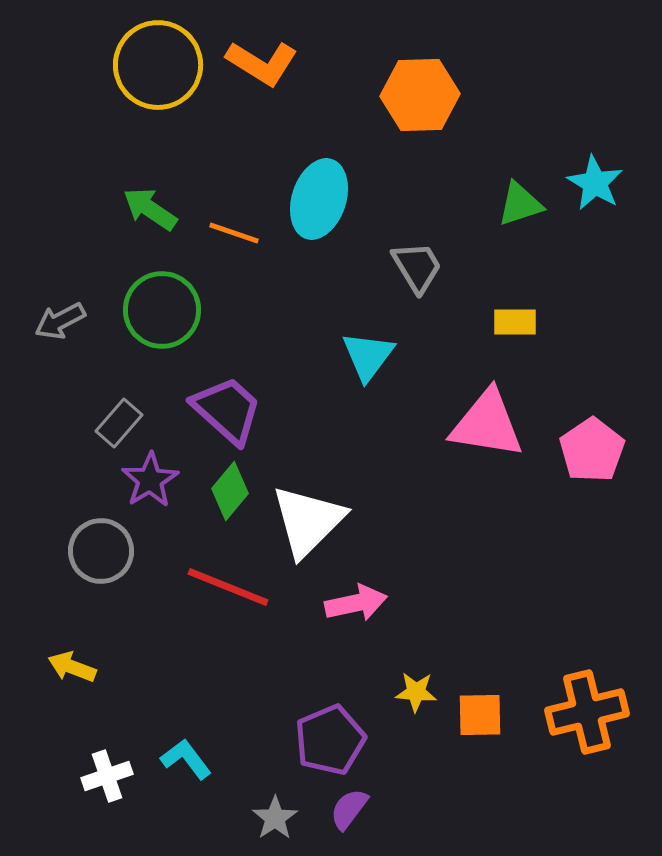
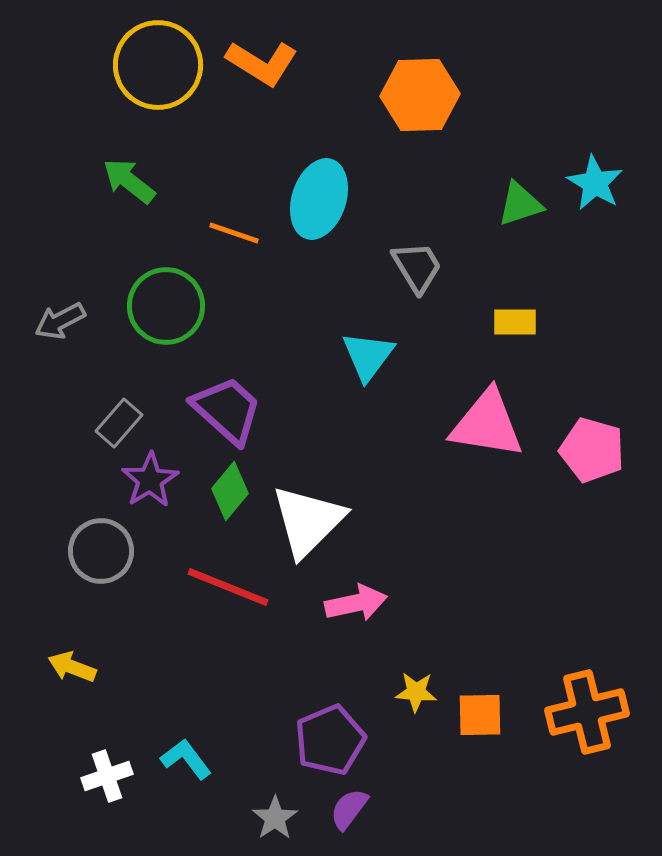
green arrow: moved 21 px left, 28 px up; rotated 4 degrees clockwise
green circle: moved 4 px right, 4 px up
pink pentagon: rotated 22 degrees counterclockwise
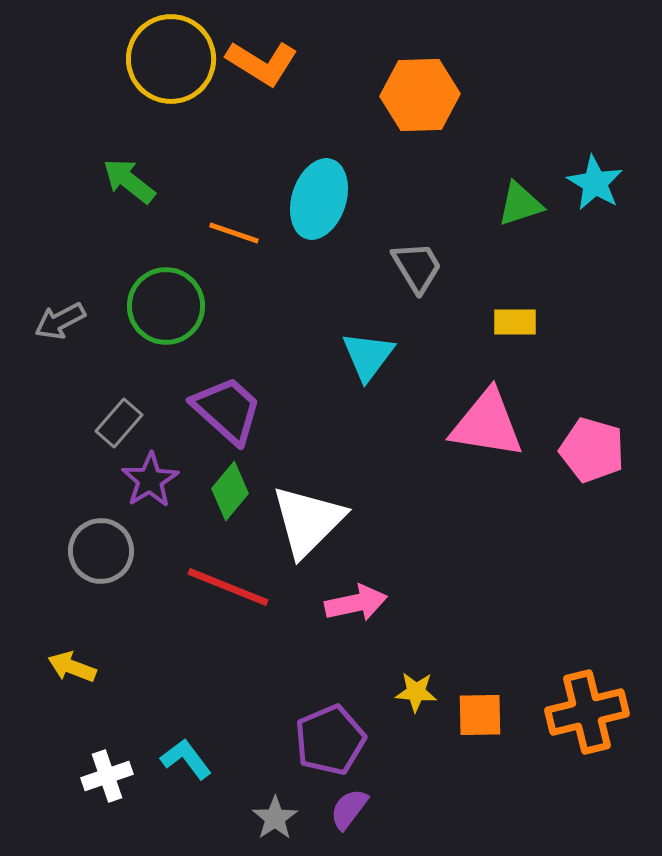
yellow circle: moved 13 px right, 6 px up
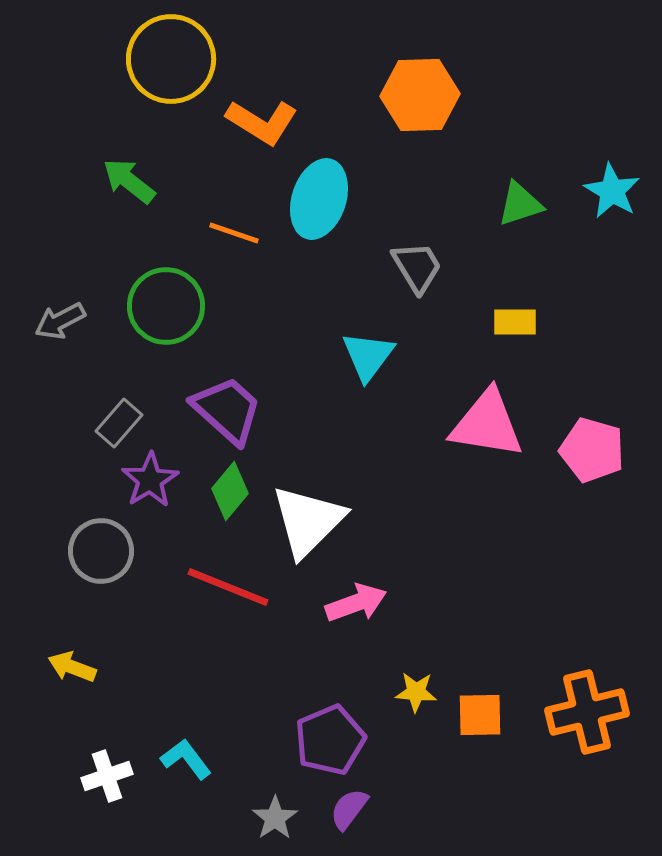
orange L-shape: moved 59 px down
cyan star: moved 17 px right, 8 px down
pink arrow: rotated 8 degrees counterclockwise
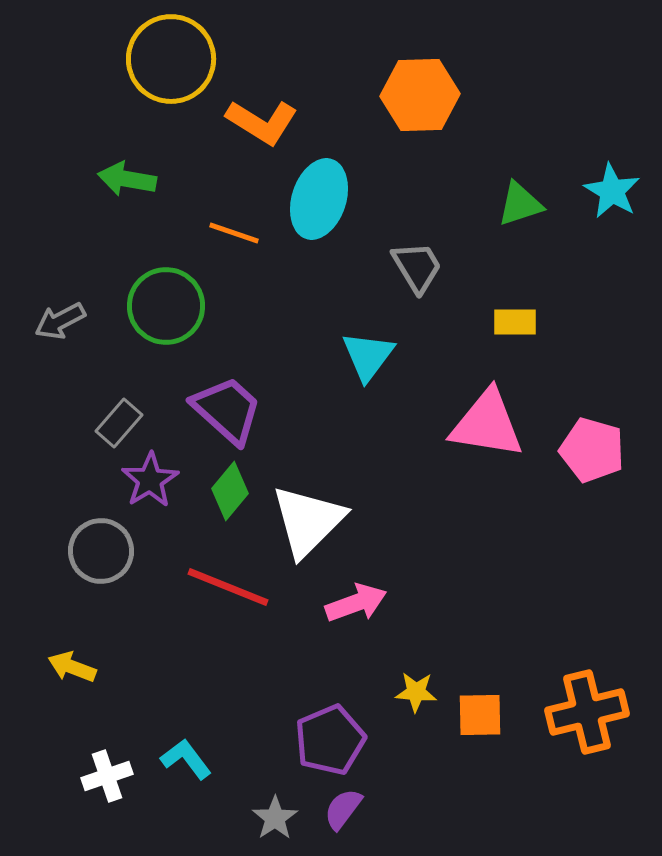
green arrow: moved 2 px left, 2 px up; rotated 28 degrees counterclockwise
purple semicircle: moved 6 px left
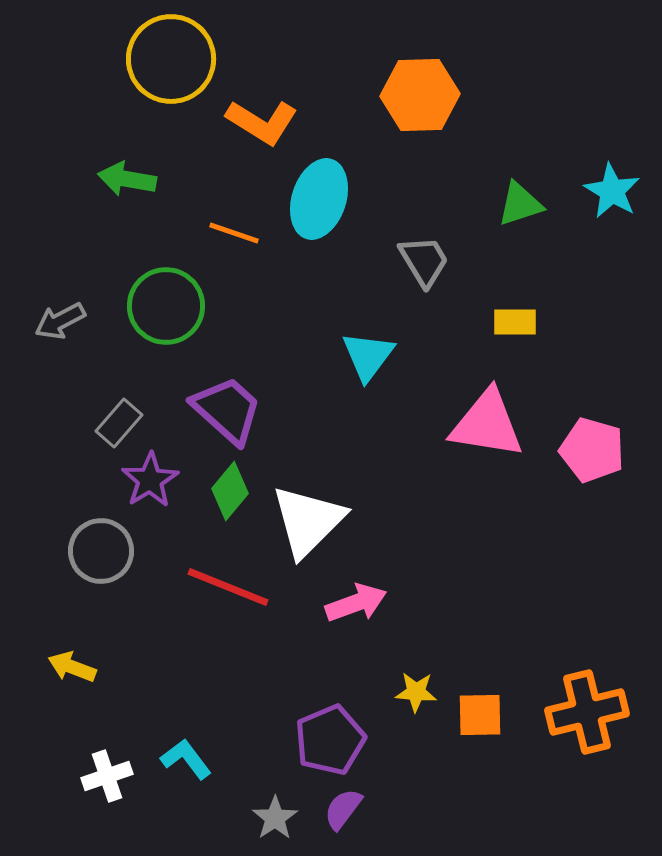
gray trapezoid: moved 7 px right, 6 px up
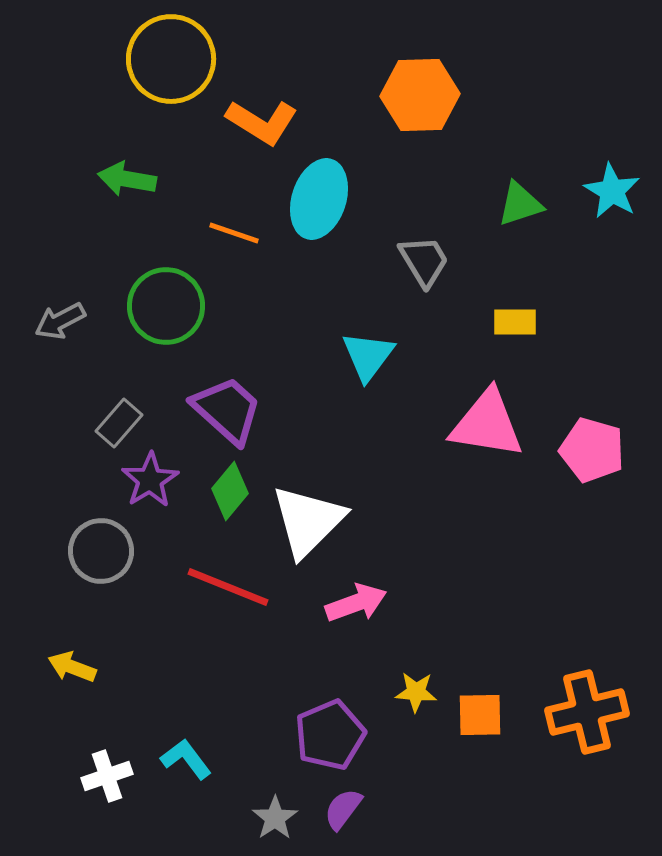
purple pentagon: moved 5 px up
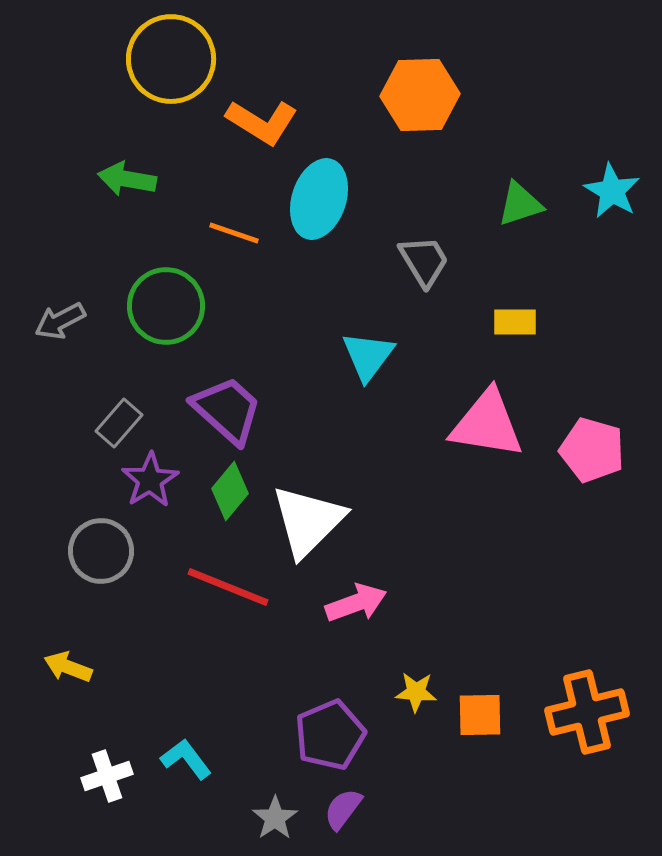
yellow arrow: moved 4 px left
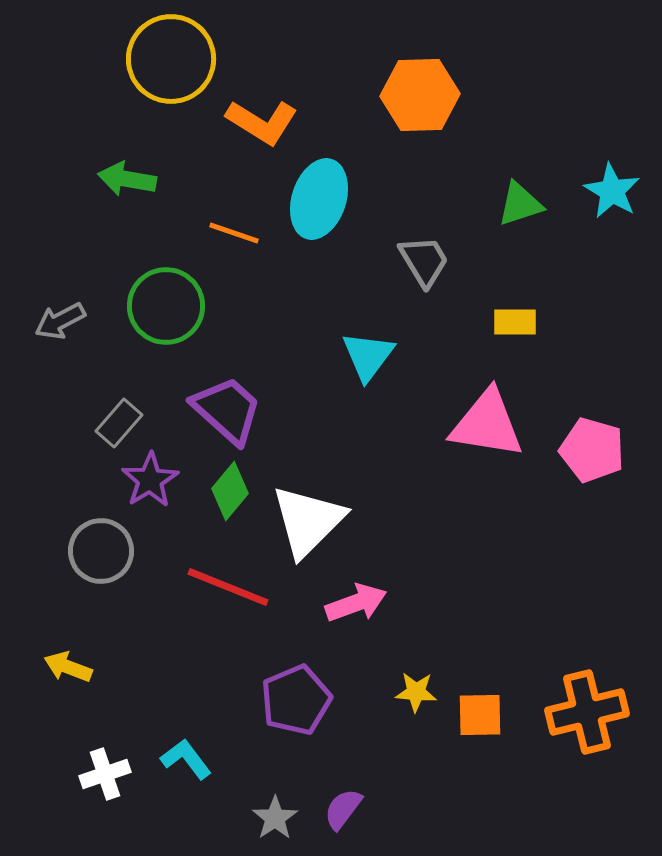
purple pentagon: moved 34 px left, 35 px up
white cross: moved 2 px left, 2 px up
